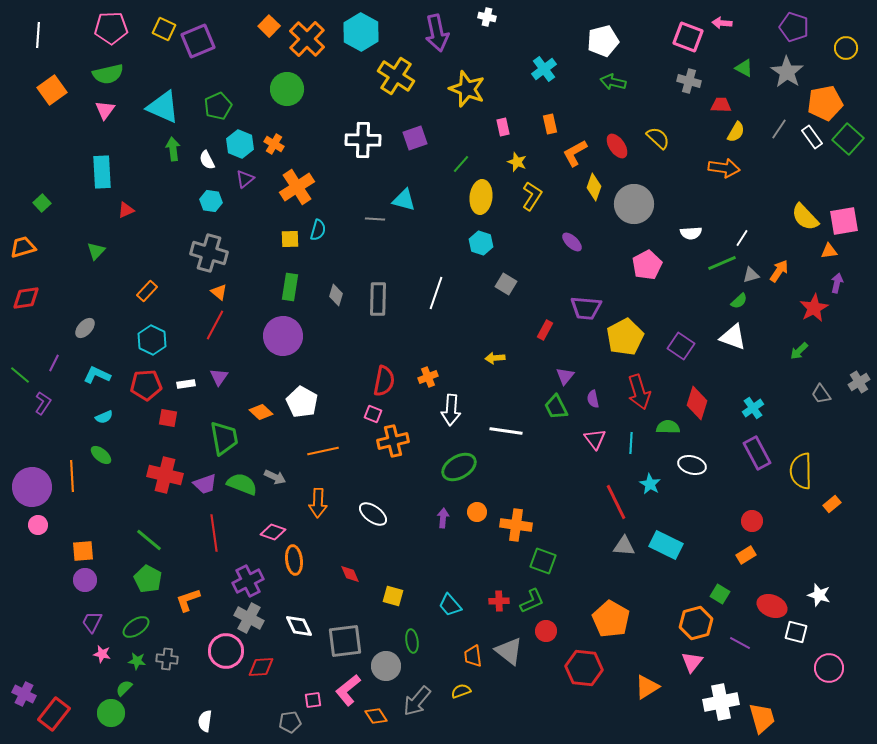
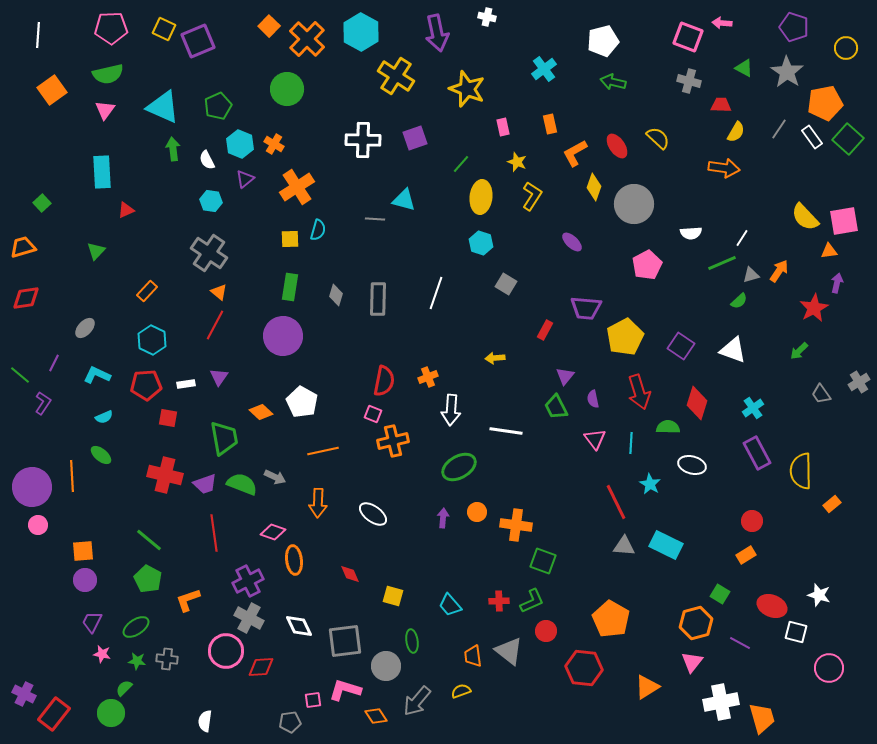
gray cross at (209, 253): rotated 18 degrees clockwise
white triangle at (733, 337): moved 13 px down
pink L-shape at (348, 690): moved 3 px left; rotated 56 degrees clockwise
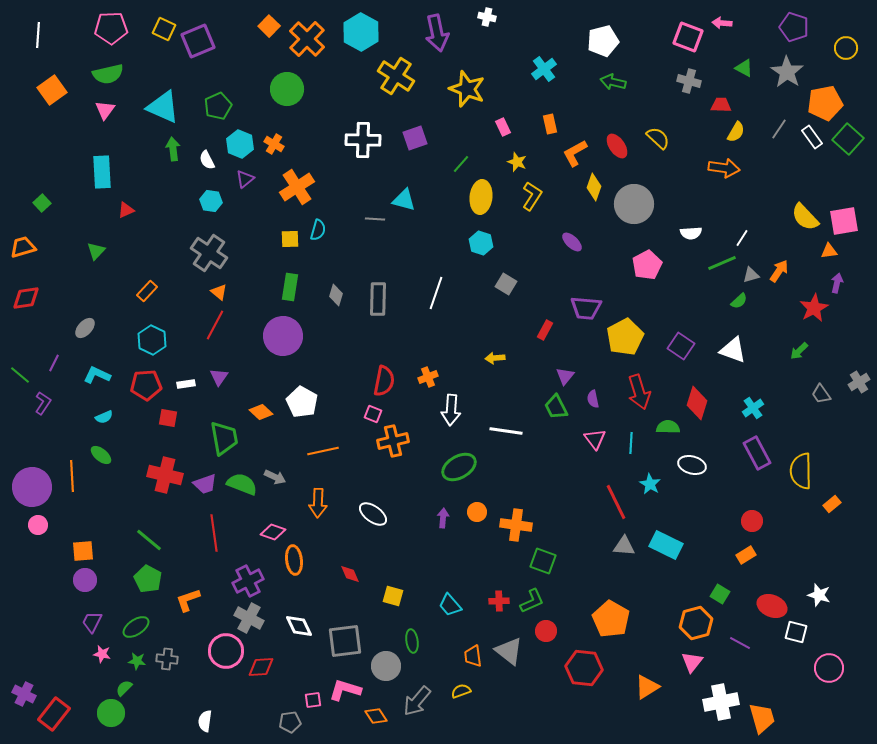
pink rectangle at (503, 127): rotated 12 degrees counterclockwise
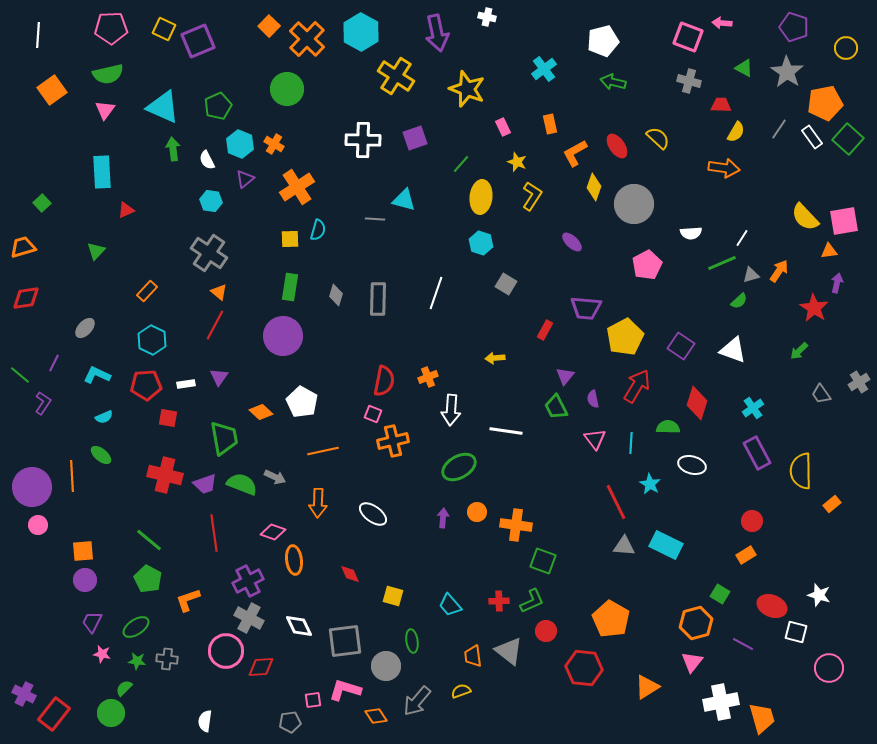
red star at (814, 308): rotated 12 degrees counterclockwise
red arrow at (639, 392): moved 2 px left, 6 px up; rotated 132 degrees counterclockwise
purple line at (740, 643): moved 3 px right, 1 px down
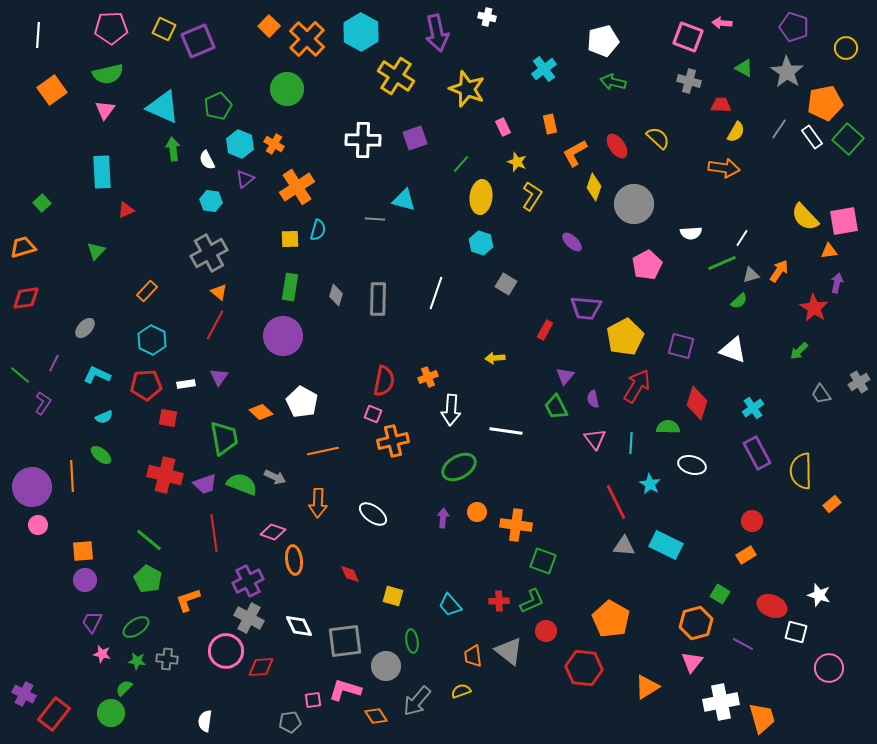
gray cross at (209, 253): rotated 27 degrees clockwise
purple square at (681, 346): rotated 20 degrees counterclockwise
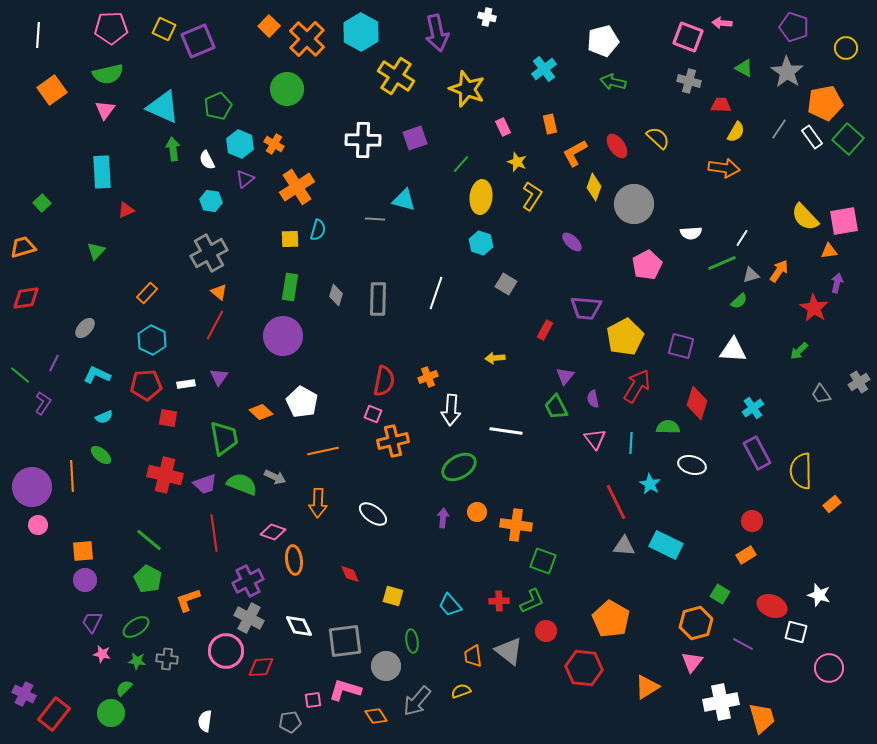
orange rectangle at (147, 291): moved 2 px down
white triangle at (733, 350): rotated 16 degrees counterclockwise
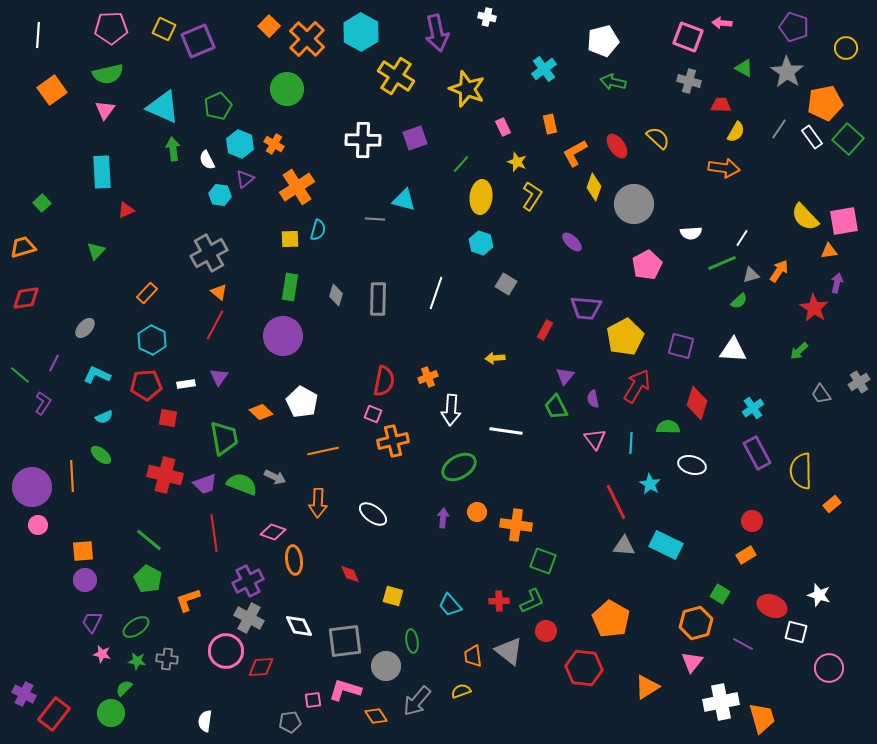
cyan hexagon at (211, 201): moved 9 px right, 6 px up
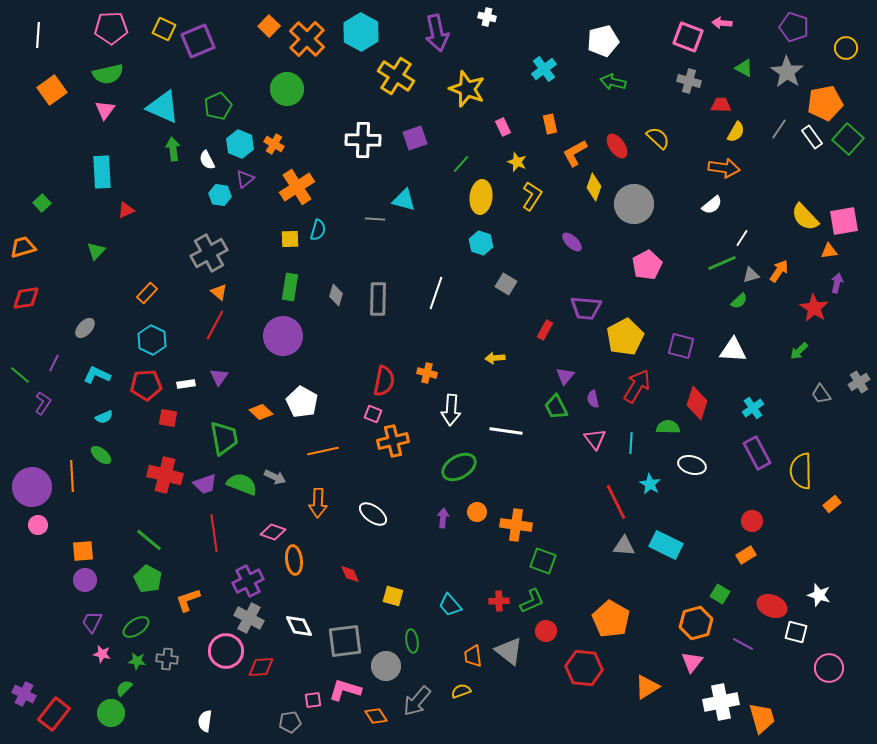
white semicircle at (691, 233): moved 21 px right, 28 px up; rotated 35 degrees counterclockwise
orange cross at (428, 377): moved 1 px left, 4 px up; rotated 36 degrees clockwise
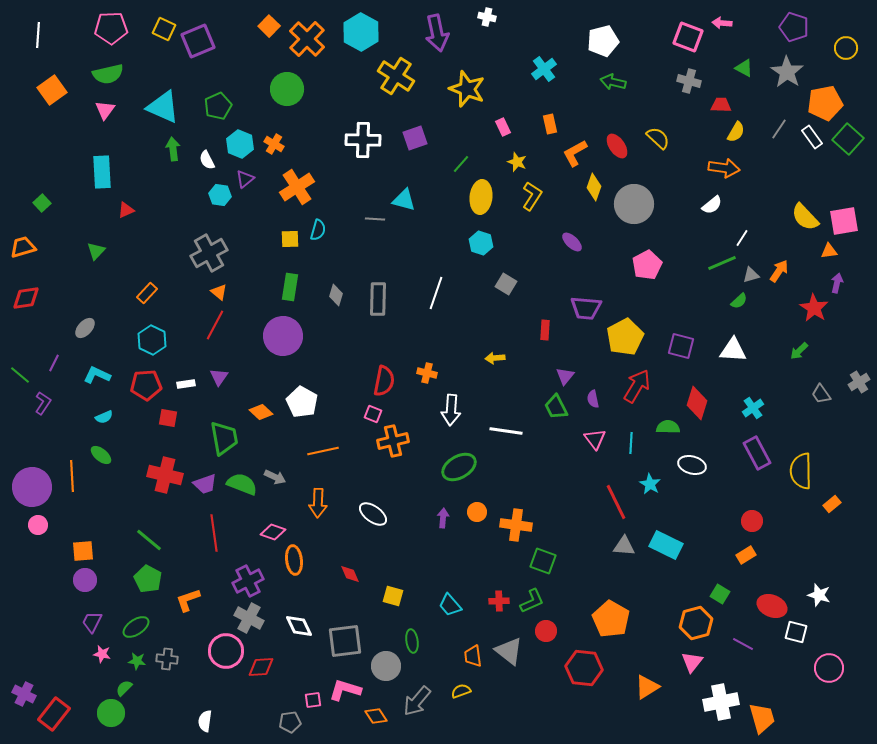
red rectangle at (545, 330): rotated 24 degrees counterclockwise
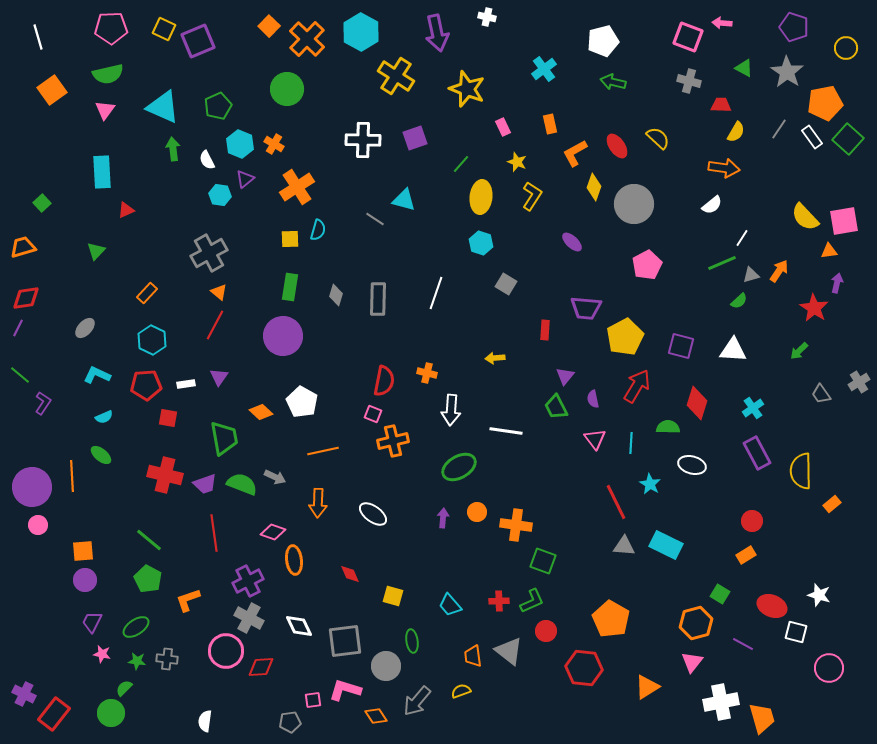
white line at (38, 35): moved 2 px down; rotated 20 degrees counterclockwise
gray line at (375, 219): rotated 30 degrees clockwise
purple line at (54, 363): moved 36 px left, 35 px up
